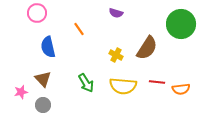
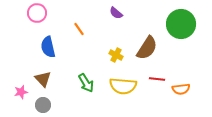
purple semicircle: rotated 24 degrees clockwise
red line: moved 3 px up
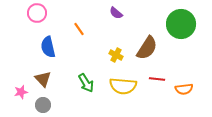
orange semicircle: moved 3 px right
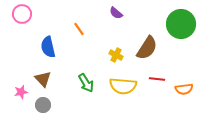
pink circle: moved 15 px left, 1 px down
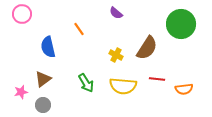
brown triangle: rotated 36 degrees clockwise
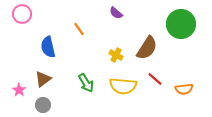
red line: moved 2 px left; rotated 35 degrees clockwise
pink star: moved 2 px left, 2 px up; rotated 24 degrees counterclockwise
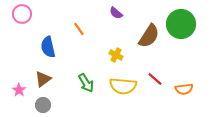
brown semicircle: moved 2 px right, 12 px up
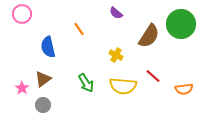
red line: moved 2 px left, 3 px up
pink star: moved 3 px right, 2 px up
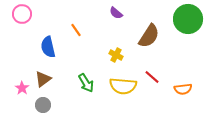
green circle: moved 7 px right, 5 px up
orange line: moved 3 px left, 1 px down
red line: moved 1 px left, 1 px down
orange semicircle: moved 1 px left
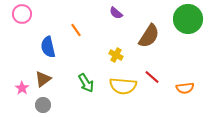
orange semicircle: moved 2 px right, 1 px up
